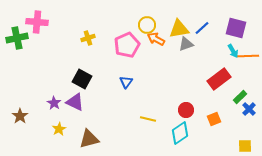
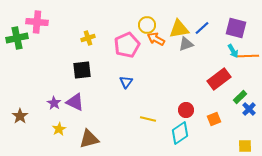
black square: moved 9 px up; rotated 36 degrees counterclockwise
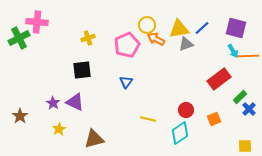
green cross: moved 2 px right; rotated 15 degrees counterclockwise
purple star: moved 1 px left
brown triangle: moved 5 px right
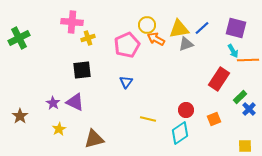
pink cross: moved 35 px right
orange line: moved 4 px down
red rectangle: rotated 20 degrees counterclockwise
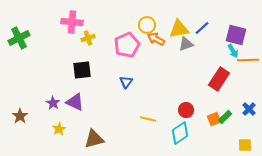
purple square: moved 7 px down
green rectangle: moved 15 px left, 20 px down
yellow square: moved 1 px up
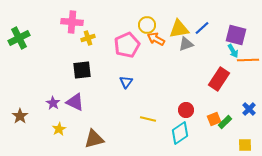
green rectangle: moved 5 px down
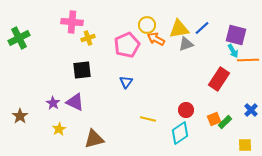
blue cross: moved 2 px right, 1 px down
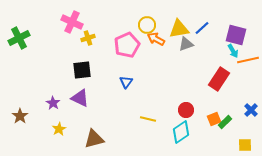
pink cross: rotated 20 degrees clockwise
orange line: rotated 10 degrees counterclockwise
purple triangle: moved 5 px right, 4 px up
cyan diamond: moved 1 px right, 1 px up
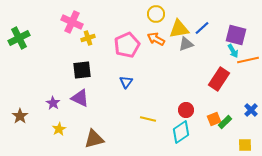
yellow circle: moved 9 px right, 11 px up
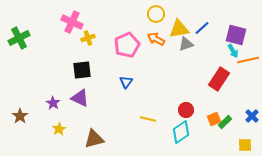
blue cross: moved 1 px right, 6 px down
